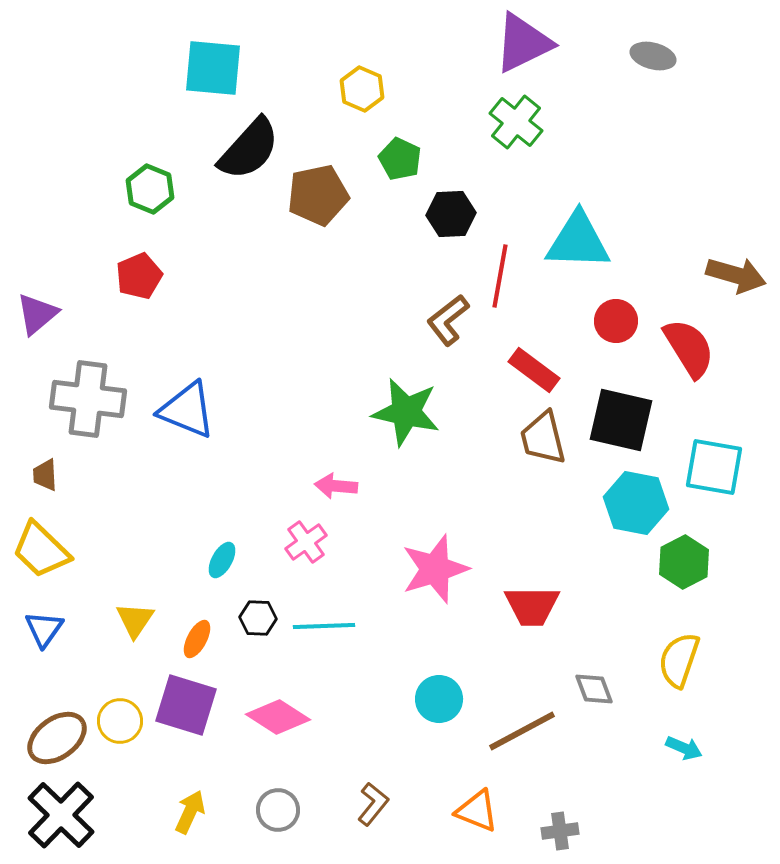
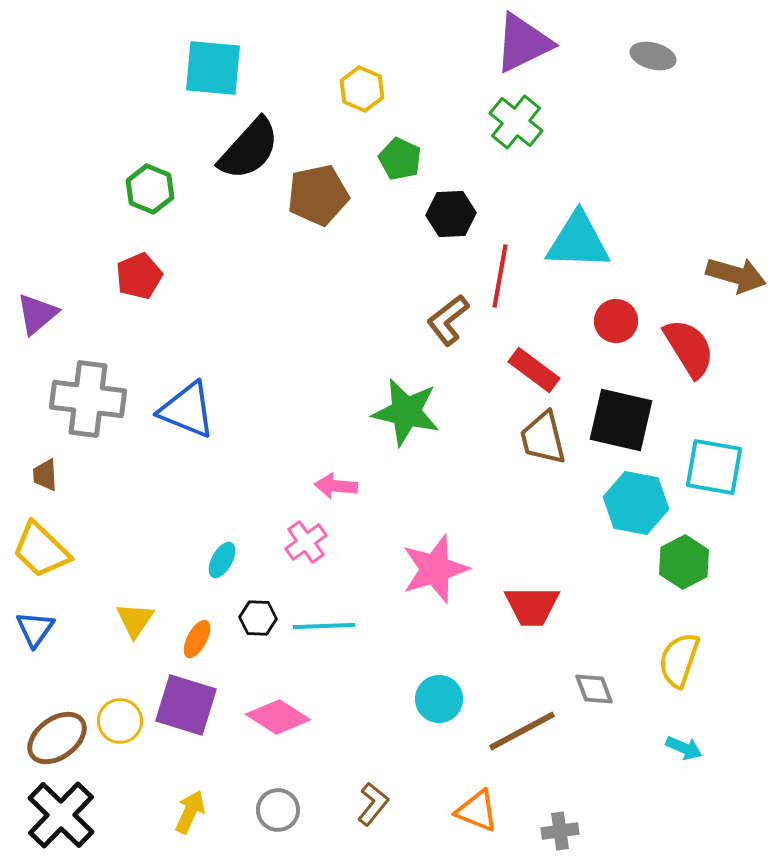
blue triangle at (44, 629): moved 9 px left
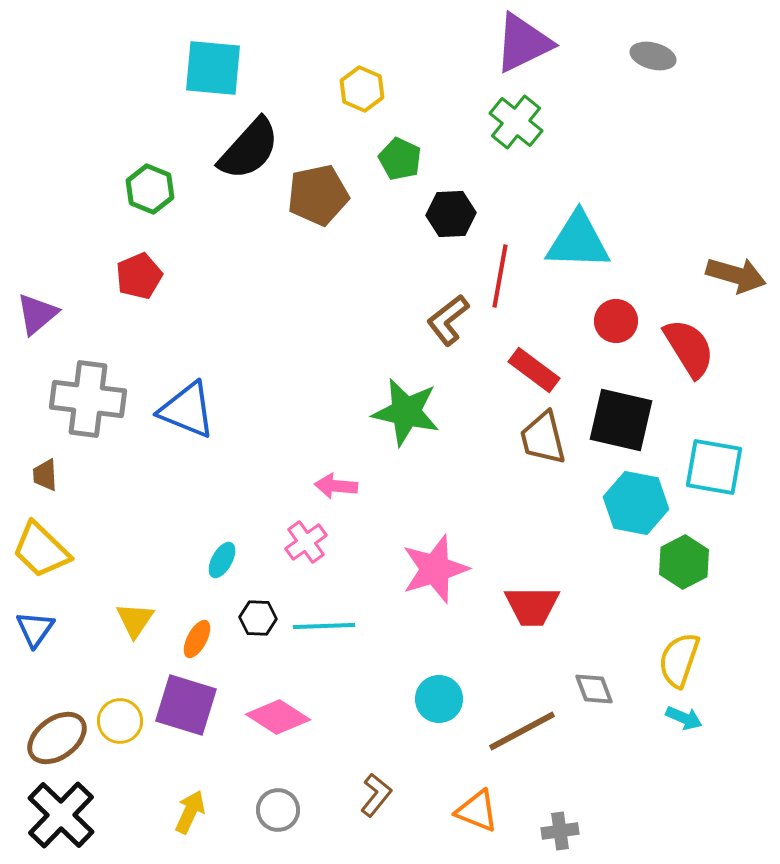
cyan arrow at (684, 748): moved 30 px up
brown L-shape at (373, 804): moved 3 px right, 9 px up
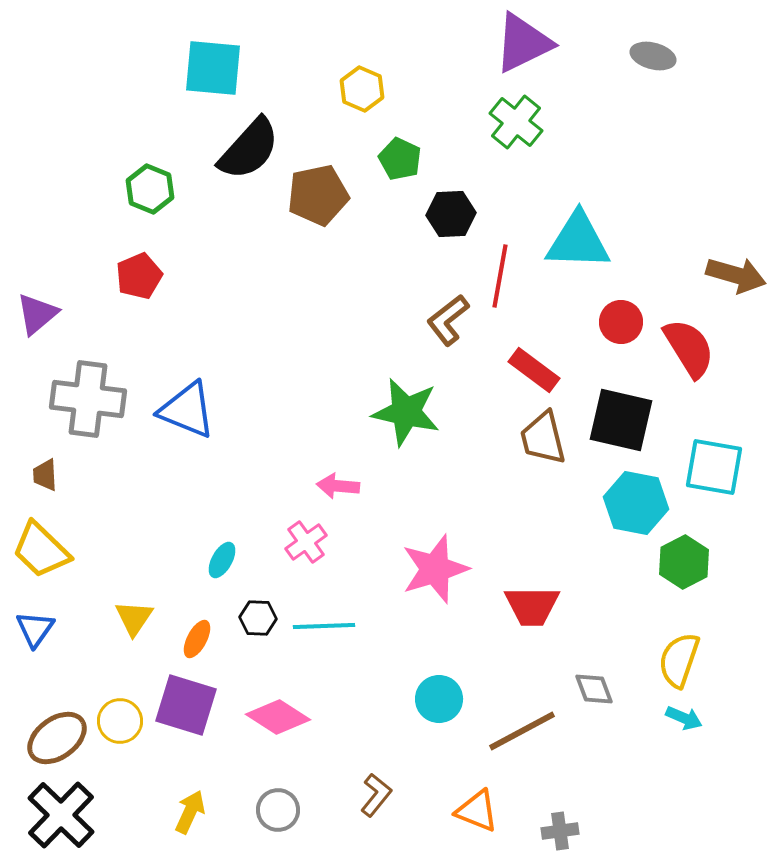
red circle at (616, 321): moved 5 px right, 1 px down
pink arrow at (336, 486): moved 2 px right
yellow triangle at (135, 620): moved 1 px left, 2 px up
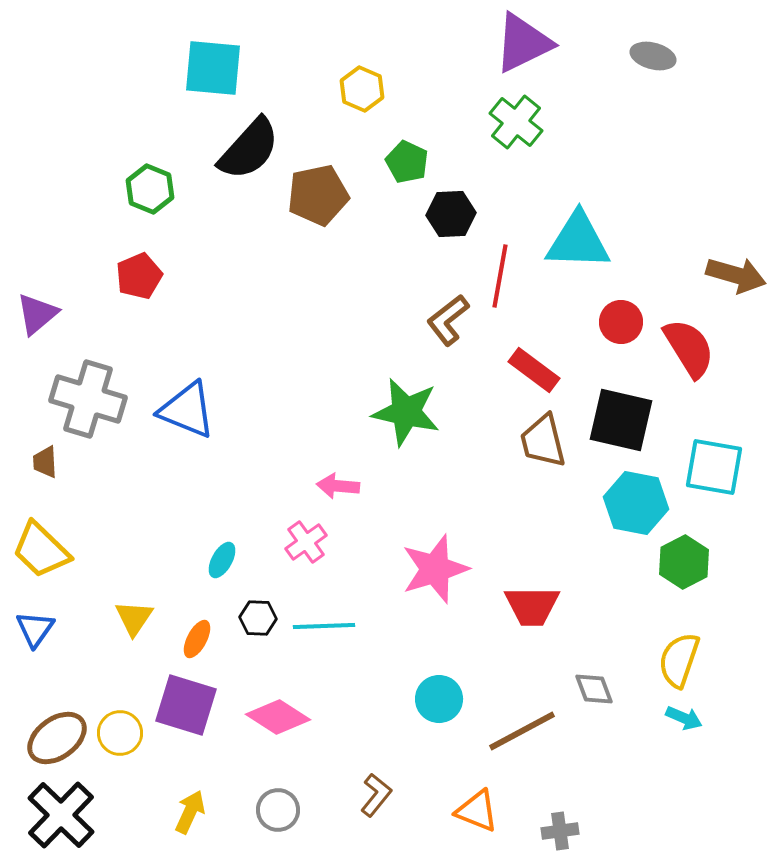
green pentagon at (400, 159): moved 7 px right, 3 px down
gray cross at (88, 399): rotated 10 degrees clockwise
brown trapezoid at (543, 438): moved 3 px down
brown trapezoid at (45, 475): moved 13 px up
yellow circle at (120, 721): moved 12 px down
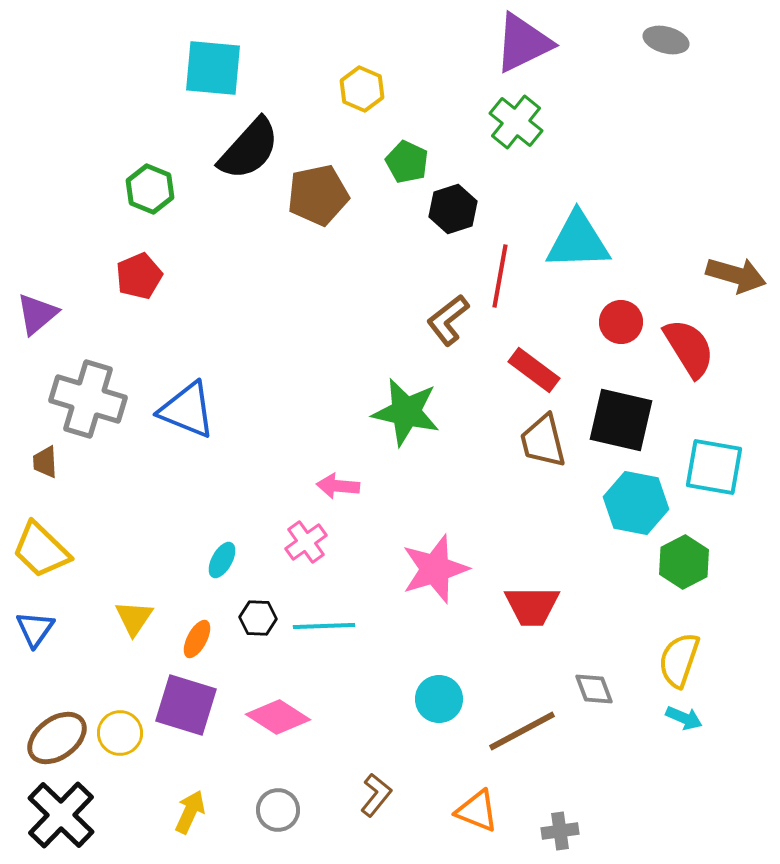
gray ellipse at (653, 56): moved 13 px right, 16 px up
black hexagon at (451, 214): moved 2 px right, 5 px up; rotated 15 degrees counterclockwise
cyan triangle at (578, 241): rotated 4 degrees counterclockwise
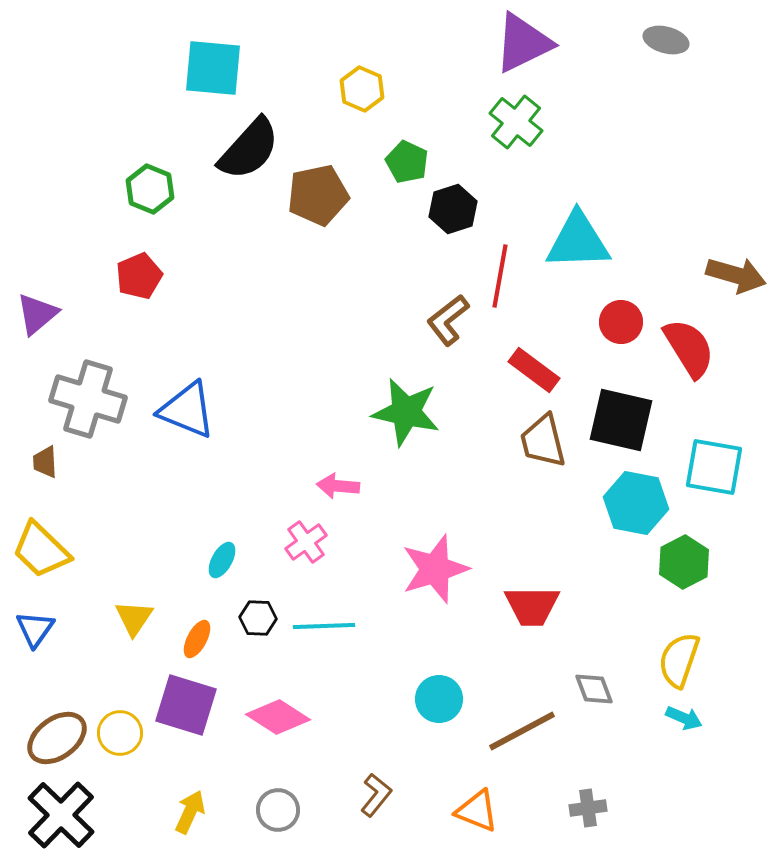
gray cross at (560, 831): moved 28 px right, 23 px up
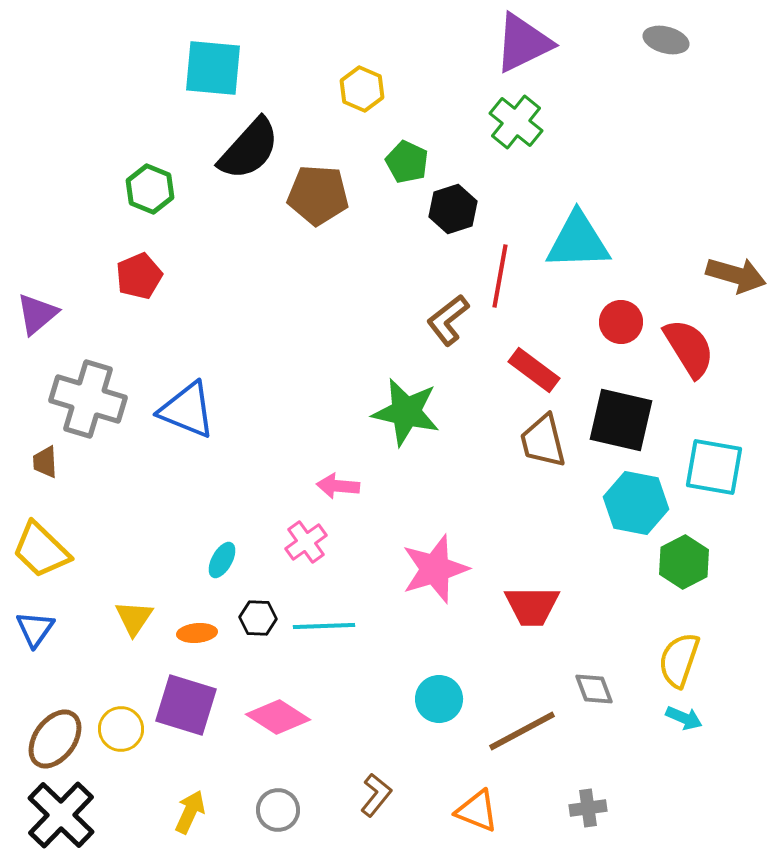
brown pentagon at (318, 195): rotated 16 degrees clockwise
orange ellipse at (197, 639): moved 6 px up; rotated 57 degrees clockwise
yellow circle at (120, 733): moved 1 px right, 4 px up
brown ellipse at (57, 738): moved 2 px left, 1 px down; rotated 18 degrees counterclockwise
